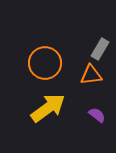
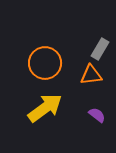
yellow arrow: moved 3 px left
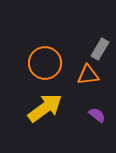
orange triangle: moved 3 px left
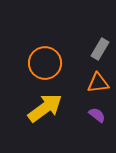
orange triangle: moved 10 px right, 8 px down
